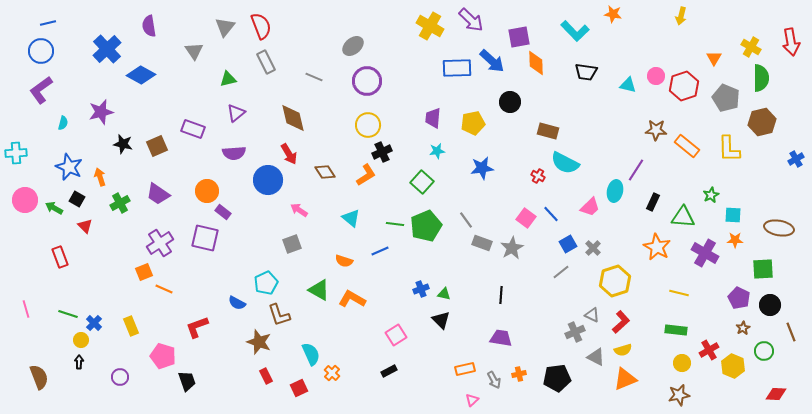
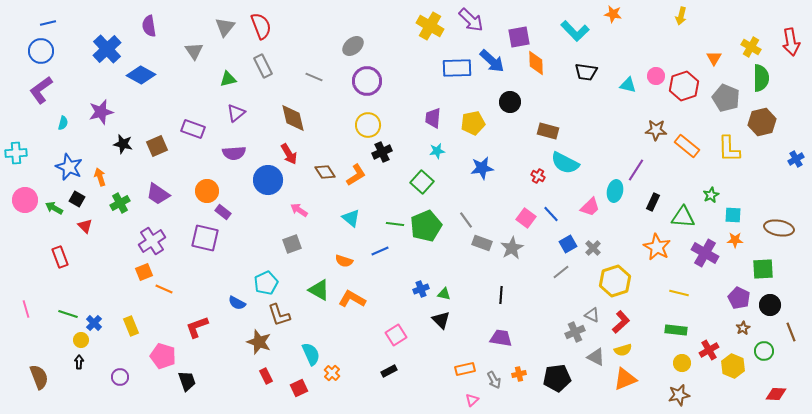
gray rectangle at (266, 62): moved 3 px left, 4 px down
orange L-shape at (366, 175): moved 10 px left
purple cross at (160, 243): moved 8 px left, 2 px up
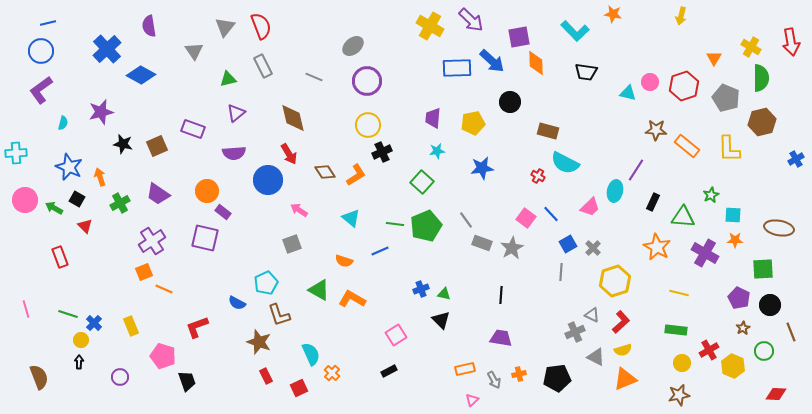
pink circle at (656, 76): moved 6 px left, 6 px down
cyan triangle at (628, 85): moved 8 px down
gray line at (561, 272): rotated 48 degrees counterclockwise
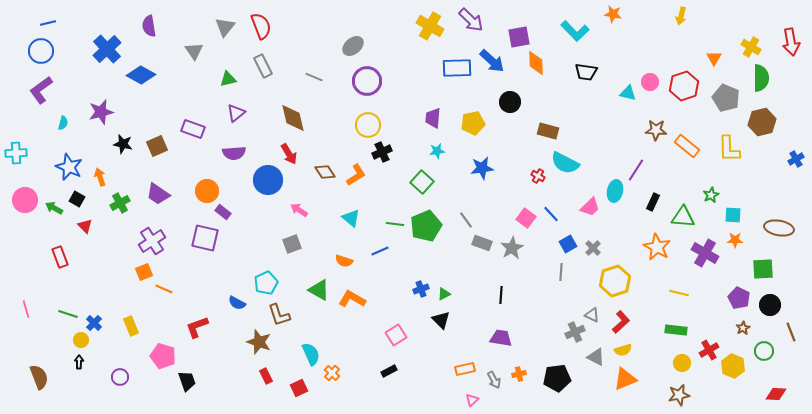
green triangle at (444, 294): rotated 40 degrees counterclockwise
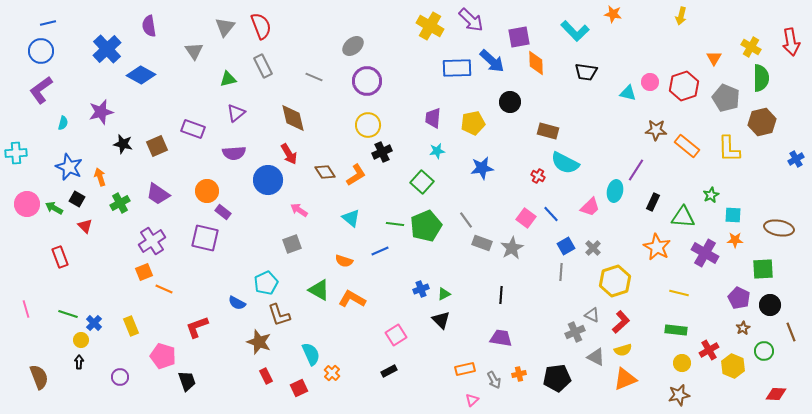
pink circle at (25, 200): moved 2 px right, 4 px down
blue square at (568, 244): moved 2 px left, 2 px down
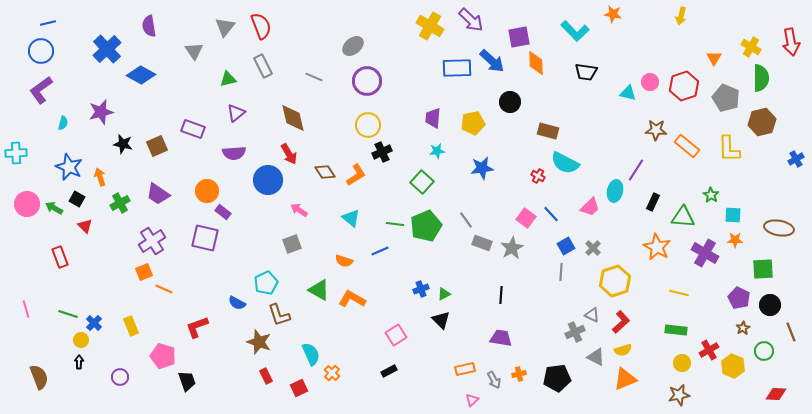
green star at (711, 195): rotated 14 degrees counterclockwise
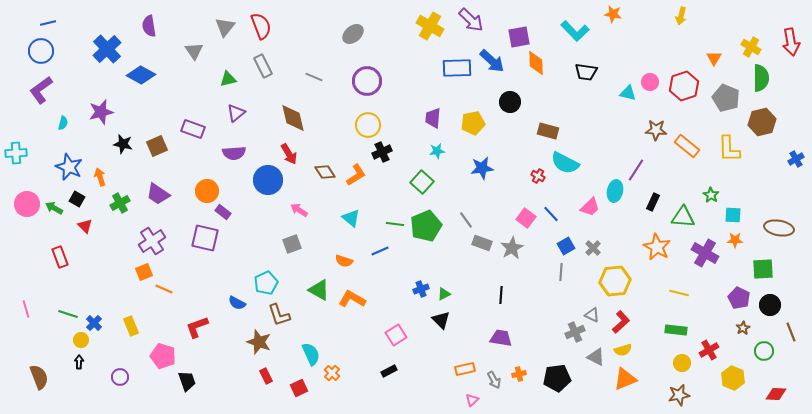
gray ellipse at (353, 46): moved 12 px up
yellow hexagon at (615, 281): rotated 12 degrees clockwise
yellow hexagon at (733, 366): moved 12 px down
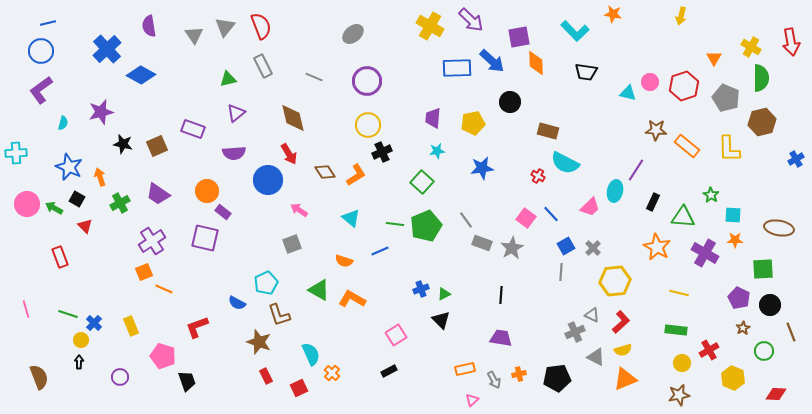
gray triangle at (194, 51): moved 16 px up
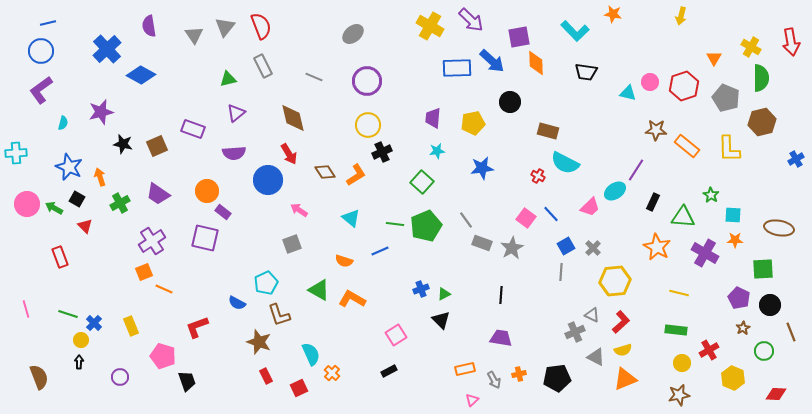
cyan ellipse at (615, 191): rotated 45 degrees clockwise
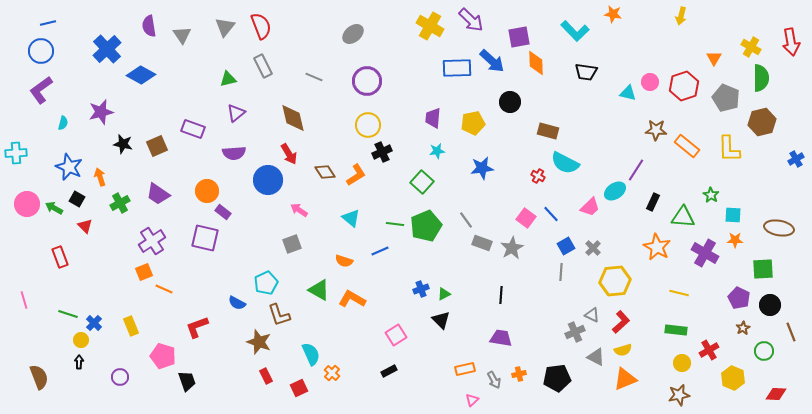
gray triangle at (194, 35): moved 12 px left
pink line at (26, 309): moved 2 px left, 9 px up
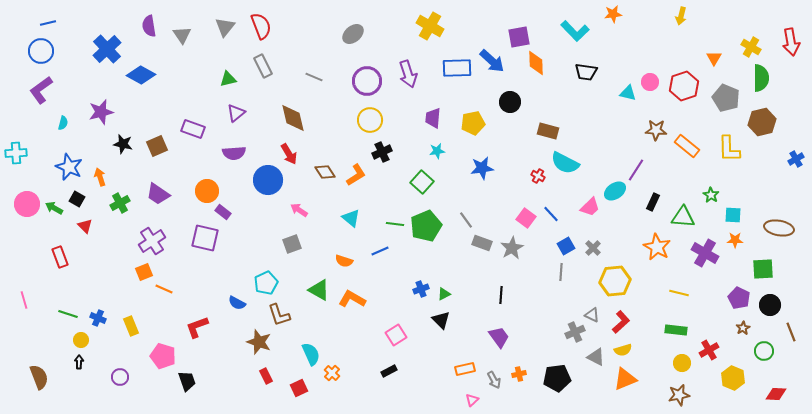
orange star at (613, 14): rotated 18 degrees counterclockwise
purple arrow at (471, 20): moved 63 px left, 54 px down; rotated 28 degrees clockwise
yellow circle at (368, 125): moved 2 px right, 5 px up
blue cross at (94, 323): moved 4 px right, 5 px up; rotated 21 degrees counterclockwise
purple trapezoid at (501, 338): moved 2 px left, 1 px up; rotated 45 degrees clockwise
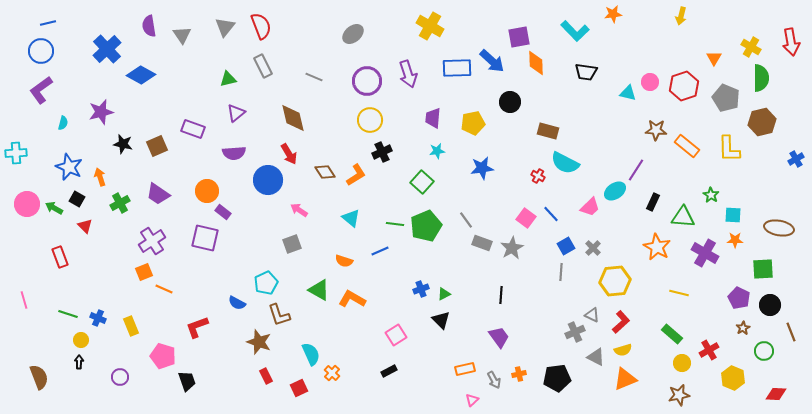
green rectangle at (676, 330): moved 4 px left, 4 px down; rotated 35 degrees clockwise
